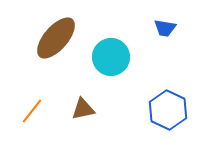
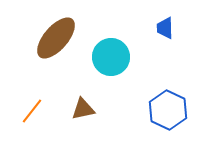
blue trapezoid: rotated 80 degrees clockwise
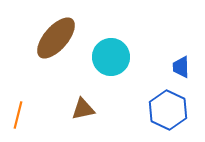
blue trapezoid: moved 16 px right, 39 px down
orange line: moved 14 px left, 4 px down; rotated 24 degrees counterclockwise
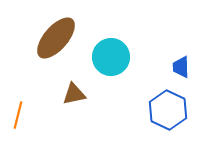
brown triangle: moved 9 px left, 15 px up
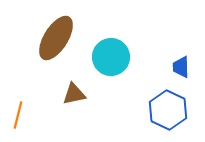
brown ellipse: rotated 9 degrees counterclockwise
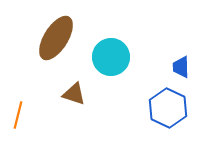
brown triangle: rotated 30 degrees clockwise
blue hexagon: moved 2 px up
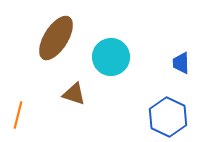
blue trapezoid: moved 4 px up
blue hexagon: moved 9 px down
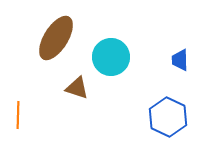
blue trapezoid: moved 1 px left, 3 px up
brown triangle: moved 3 px right, 6 px up
orange line: rotated 12 degrees counterclockwise
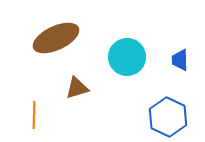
brown ellipse: rotated 33 degrees clockwise
cyan circle: moved 16 px right
brown triangle: rotated 35 degrees counterclockwise
orange line: moved 16 px right
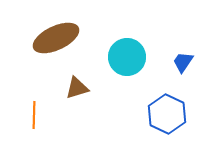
blue trapezoid: moved 3 px right, 2 px down; rotated 35 degrees clockwise
blue hexagon: moved 1 px left, 3 px up
